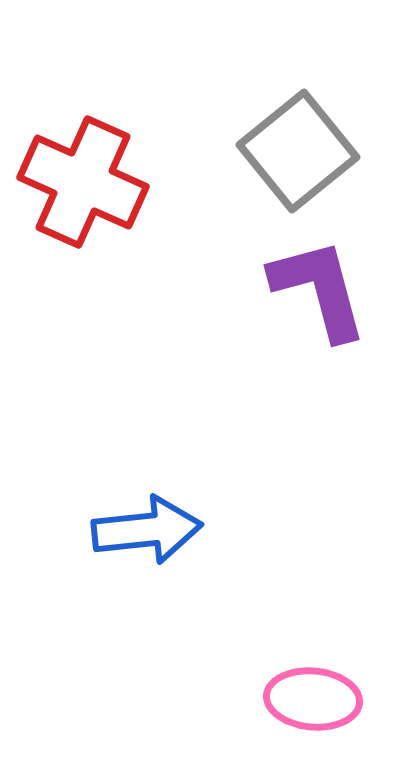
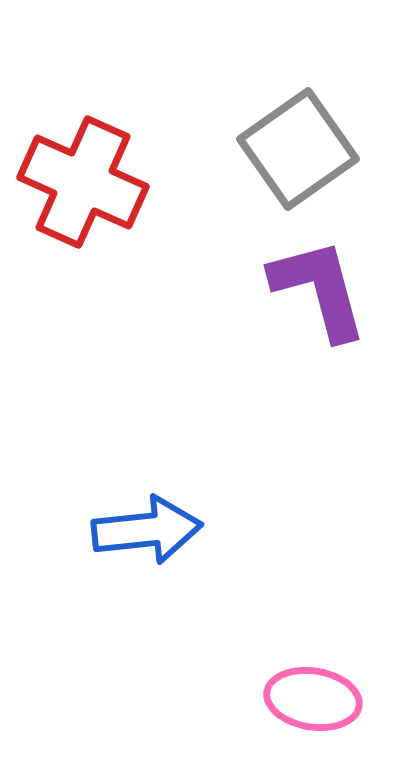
gray square: moved 2 px up; rotated 4 degrees clockwise
pink ellipse: rotated 4 degrees clockwise
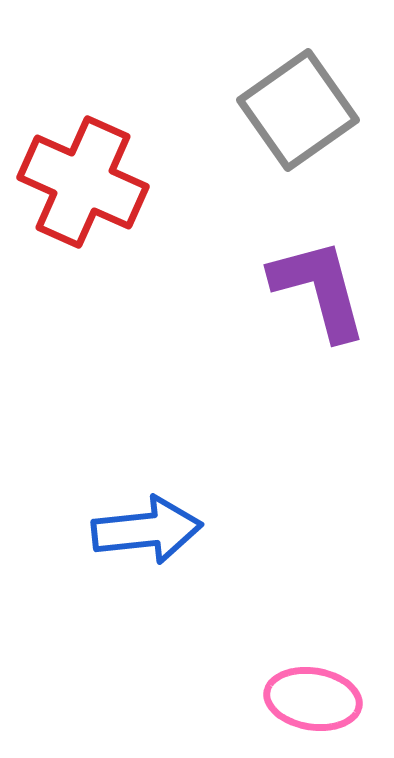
gray square: moved 39 px up
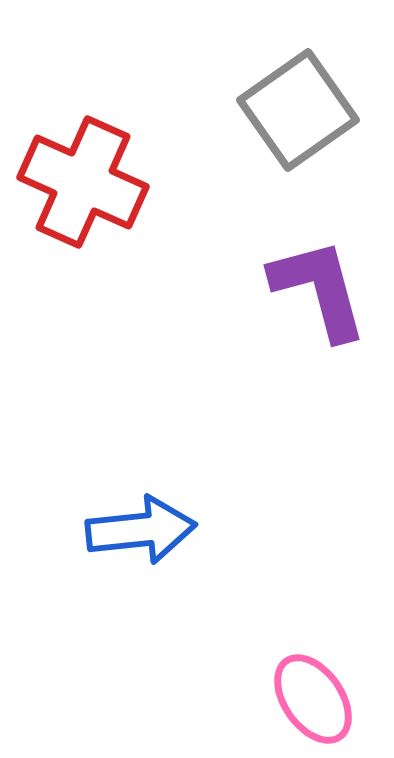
blue arrow: moved 6 px left
pink ellipse: rotated 46 degrees clockwise
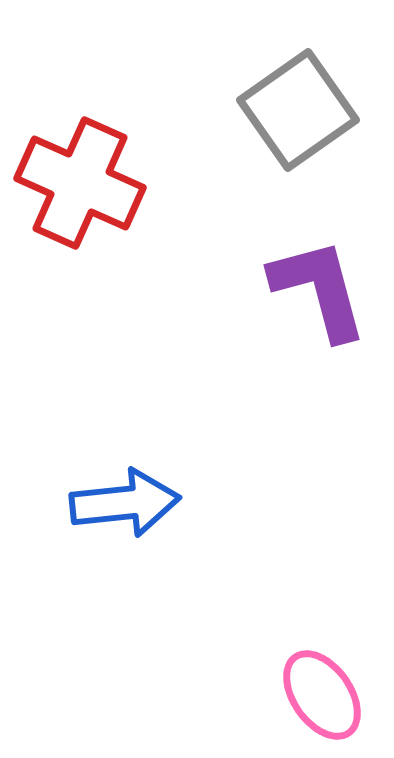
red cross: moved 3 px left, 1 px down
blue arrow: moved 16 px left, 27 px up
pink ellipse: moved 9 px right, 4 px up
